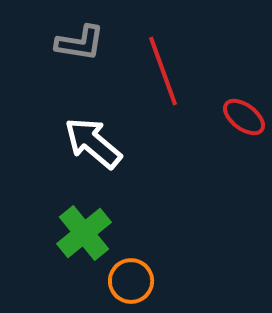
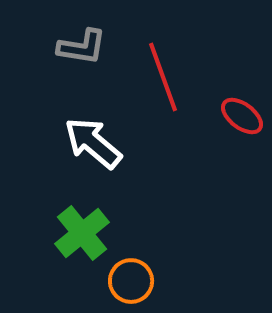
gray L-shape: moved 2 px right, 4 px down
red line: moved 6 px down
red ellipse: moved 2 px left, 1 px up
green cross: moved 2 px left
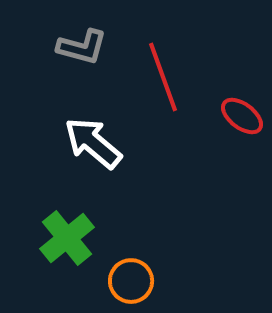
gray L-shape: rotated 6 degrees clockwise
green cross: moved 15 px left, 5 px down
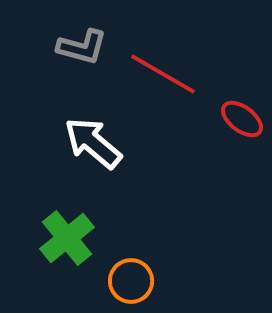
red line: moved 3 px up; rotated 40 degrees counterclockwise
red ellipse: moved 3 px down
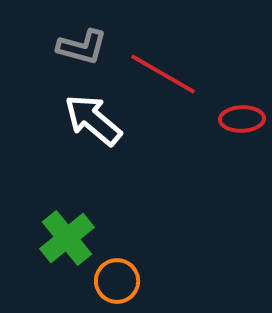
red ellipse: rotated 39 degrees counterclockwise
white arrow: moved 23 px up
orange circle: moved 14 px left
